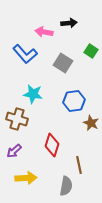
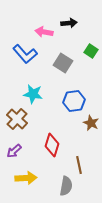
brown cross: rotated 25 degrees clockwise
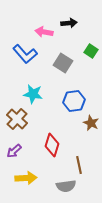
gray semicircle: rotated 72 degrees clockwise
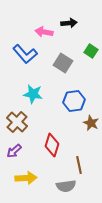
brown cross: moved 3 px down
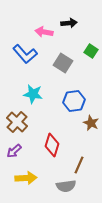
brown line: rotated 36 degrees clockwise
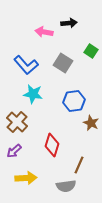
blue L-shape: moved 1 px right, 11 px down
